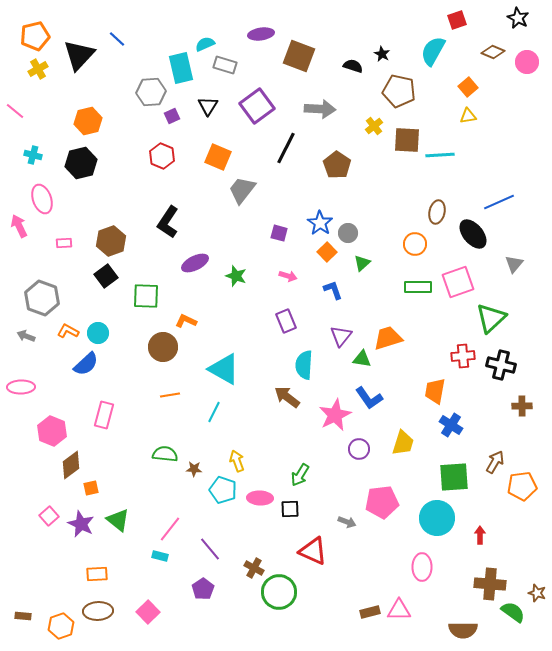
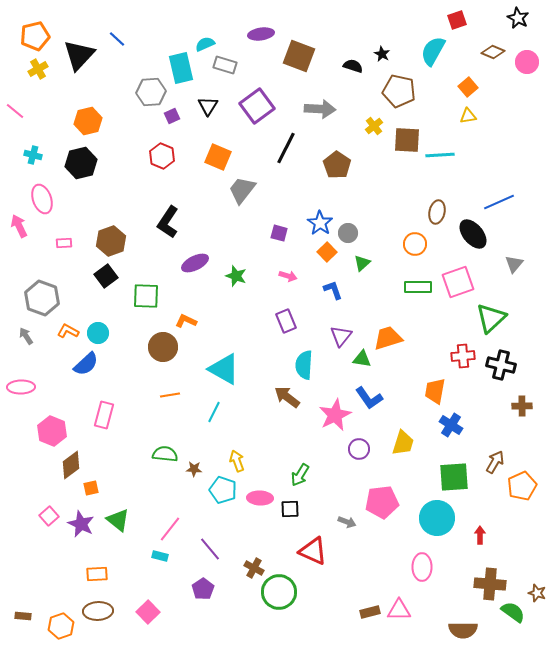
gray arrow at (26, 336): rotated 36 degrees clockwise
orange pentagon at (522, 486): rotated 16 degrees counterclockwise
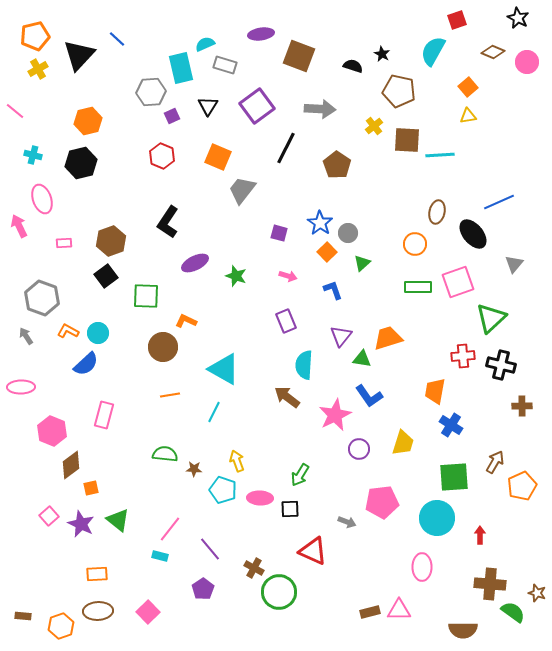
blue L-shape at (369, 398): moved 2 px up
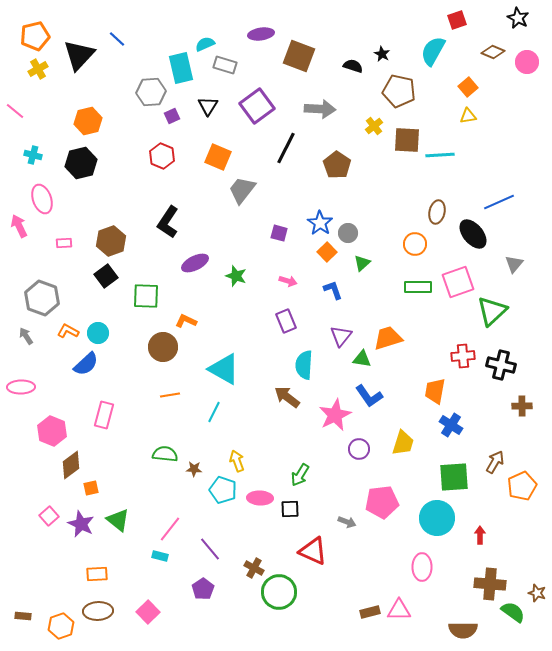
pink arrow at (288, 276): moved 5 px down
green triangle at (491, 318): moved 1 px right, 7 px up
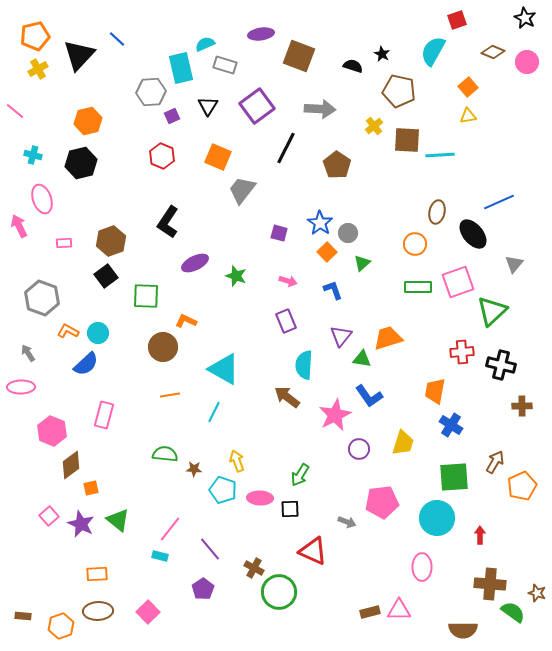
black star at (518, 18): moved 7 px right
gray arrow at (26, 336): moved 2 px right, 17 px down
red cross at (463, 356): moved 1 px left, 4 px up
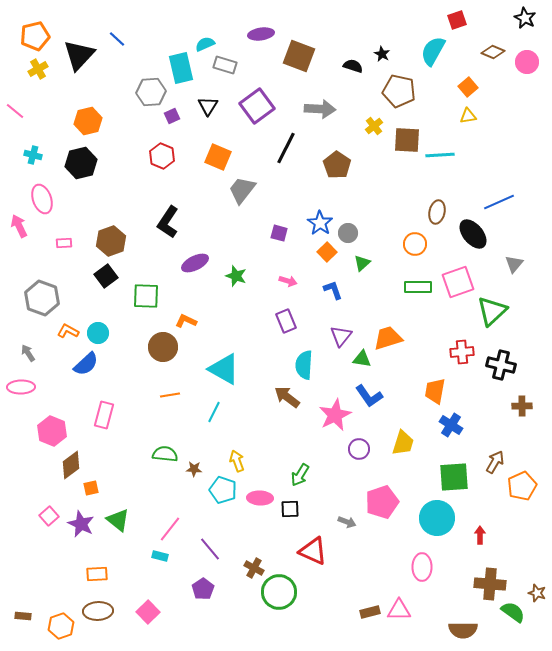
pink pentagon at (382, 502): rotated 12 degrees counterclockwise
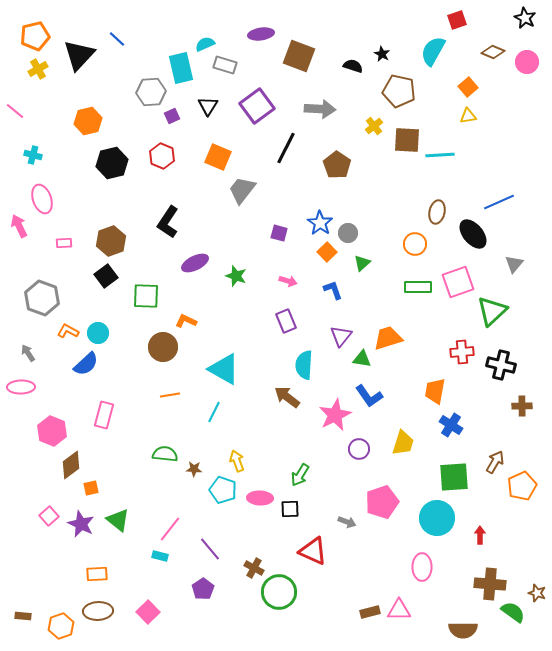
black hexagon at (81, 163): moved 31 px right
